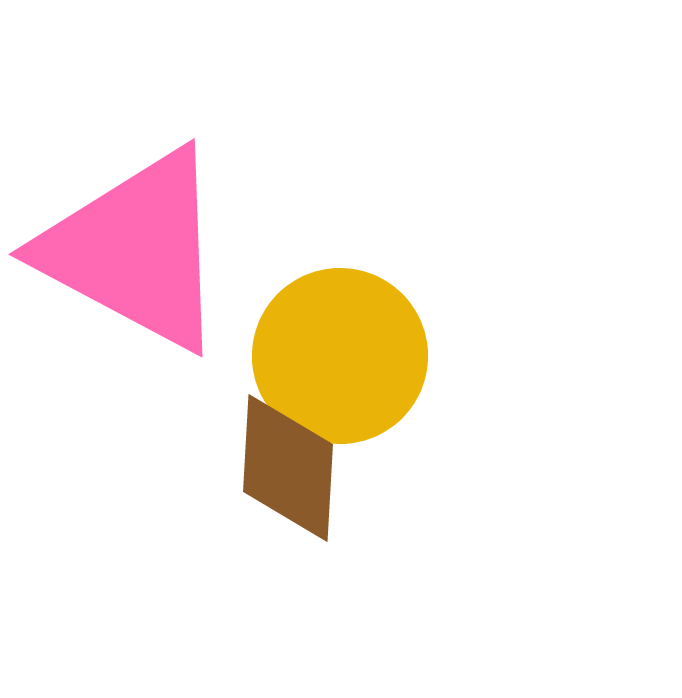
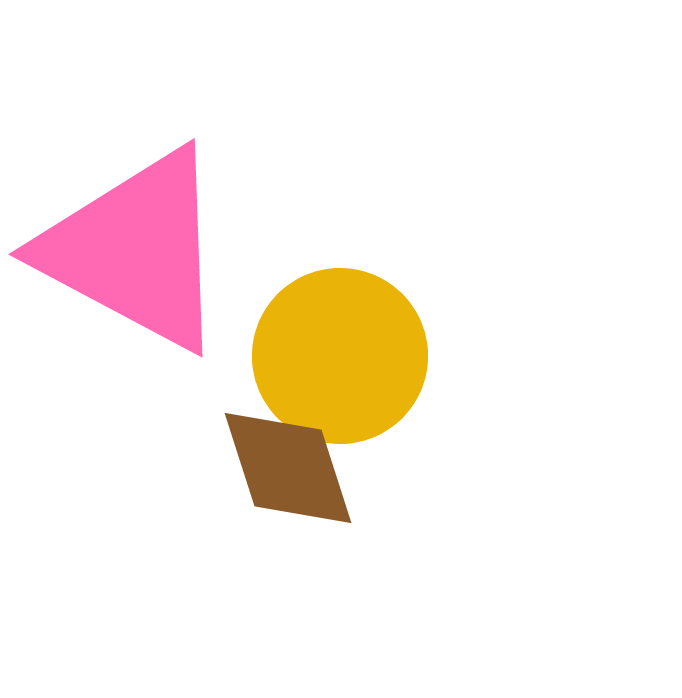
brown diamond: rotated 21 degrees counterclockwise
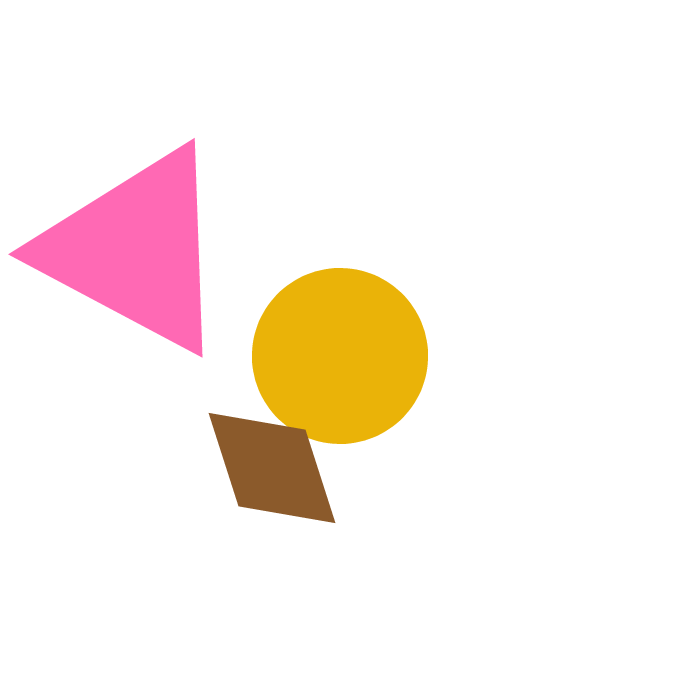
brown diamond: moved 16 px left
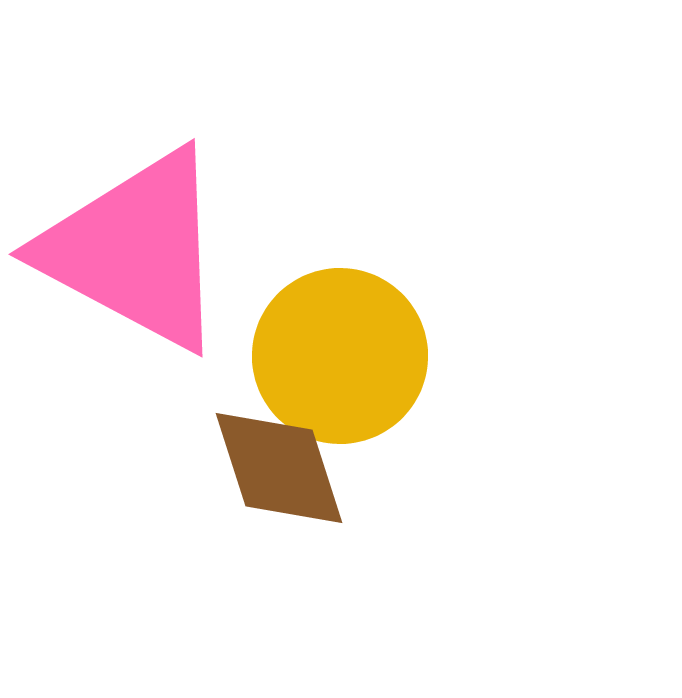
brown diamond: moved 7 px right
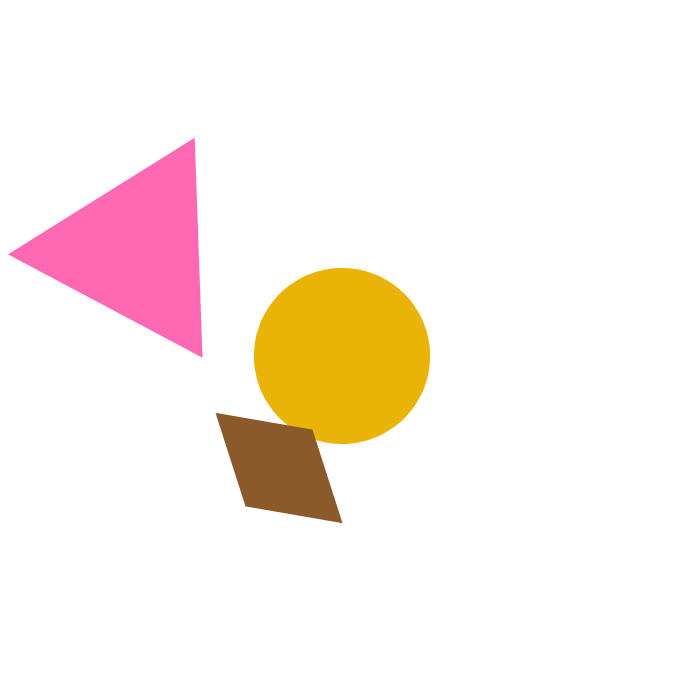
yellow circle: moved 2 px right
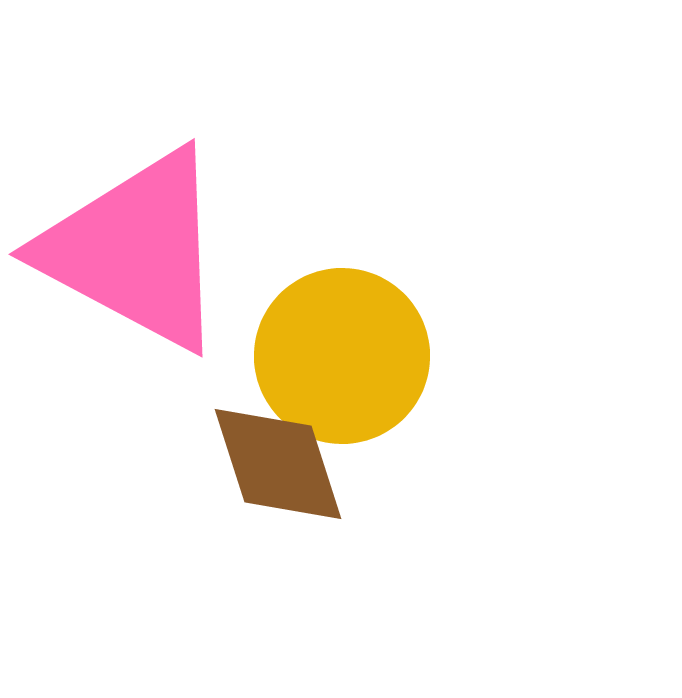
brown diamond: moved 1 px left, 4 px up
